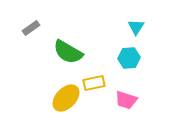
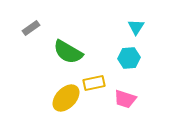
pink trapezoid: moved 1 px left, 1 px up
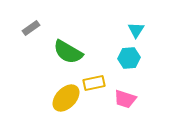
cyan triangle: moved 3 px down
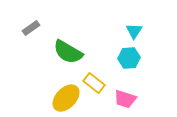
cyan triangle: moved 2 px left, 1 px down
yellow rectangle: rotated 50 degrees clockwise
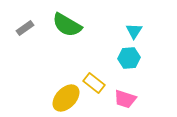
gray rectangle: moved 6 px left
green semicircle: moved 1 px left, 27 px up
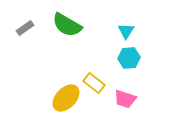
cyan triangle: moved 8 px left
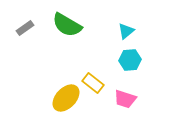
cyan triangle: rotated 18 degrees clockwise
cyan hexagon: moved 1 px right, 2 px down
yellow rectangle: moved 1 px left
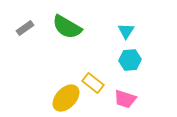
green semicircle: moved 2 px down
cyan triangle: rotated 18 degrees counterclockwise
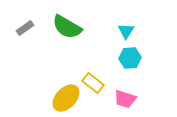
cyan hexagon: moved 2 px up
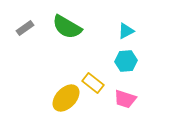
cyan triangle: rotated 30 degrees clockwise
cyan hexagon: moved 4 px left, 3 px down
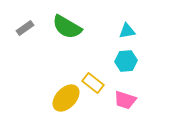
cyan triangle: moved 1 px right; rotated 18 degrees clockwise
pink trapezoid: moved 1 px down
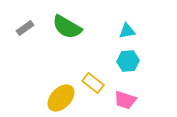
cyan hexagon: moved 2 px right
yellow ellipse: moved 5 px left
